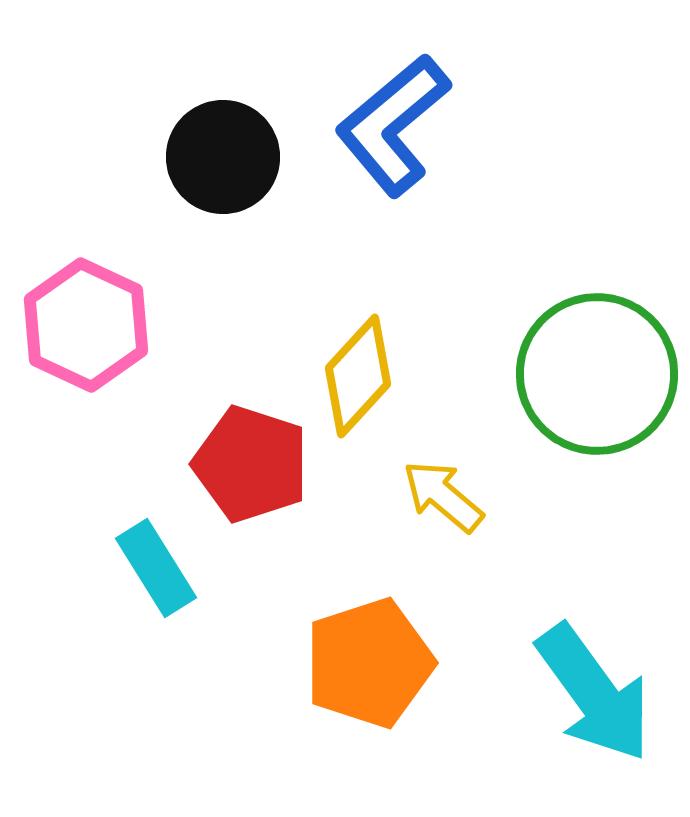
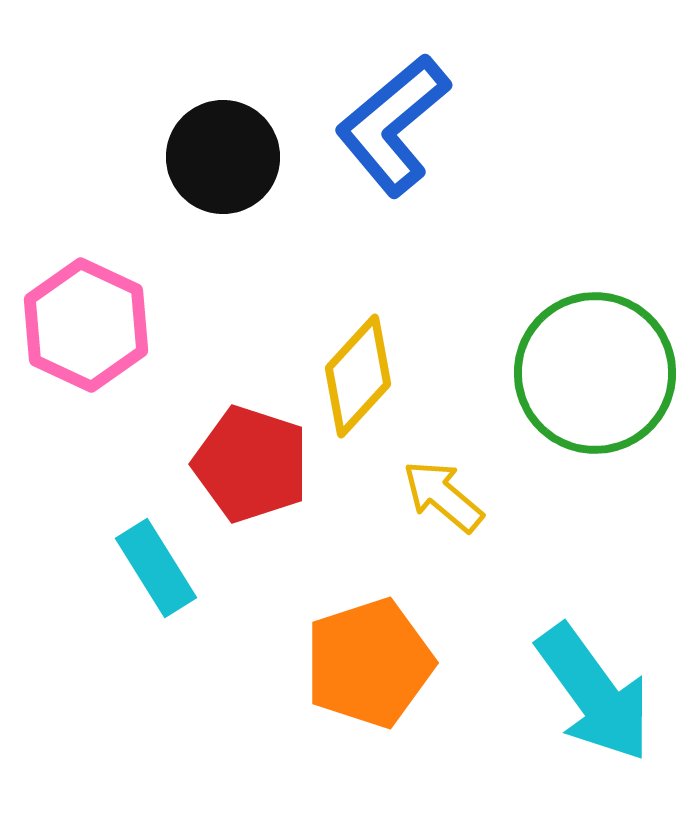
green circle: moved 2 px left, 1 px up
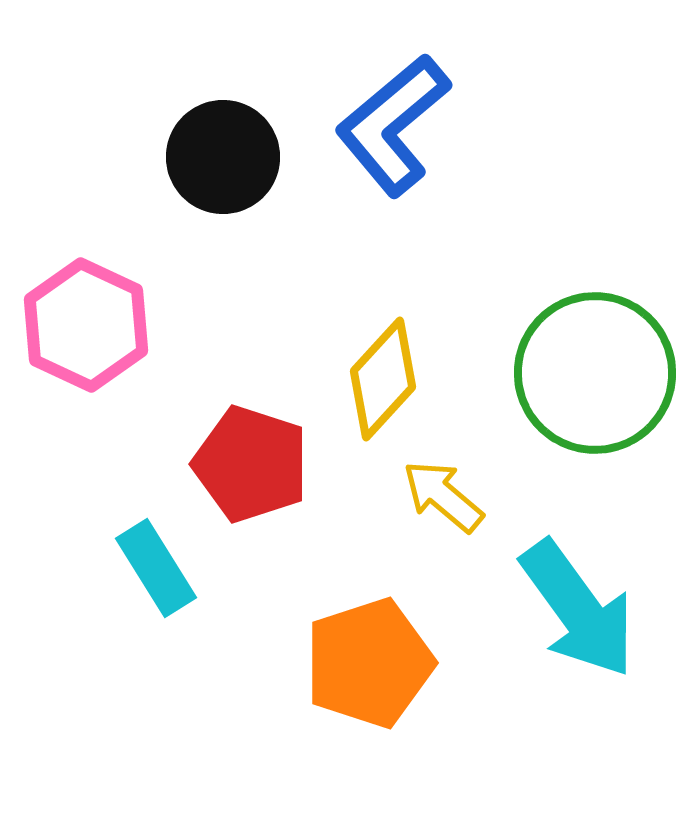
yellow diamond: moved 25 px right, 3 px down
cyan arrow: moved 16 px left, 84 px up
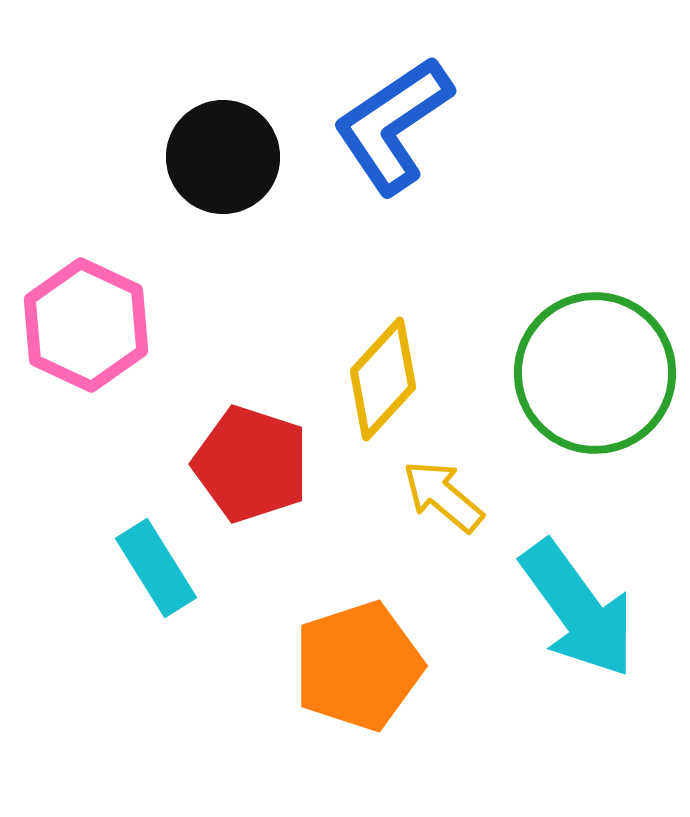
blue L-shape: rotated 6 degrees clockwise
orange pentagon: moved 11 px left, 3 px down
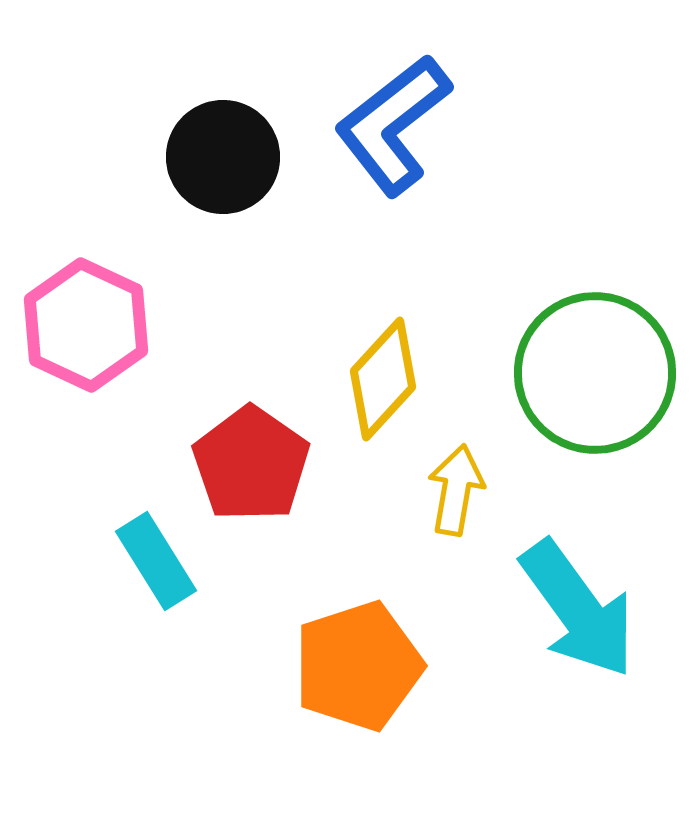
blue L-shape: rotated 4 degrees counterclockwise
red pentagon: rotated 17 degrees clockwise
yellow arrow: moved 13 px right, 6 px up; rotated 60 degrees clockwise
cyan rectangle: moved 7 px up
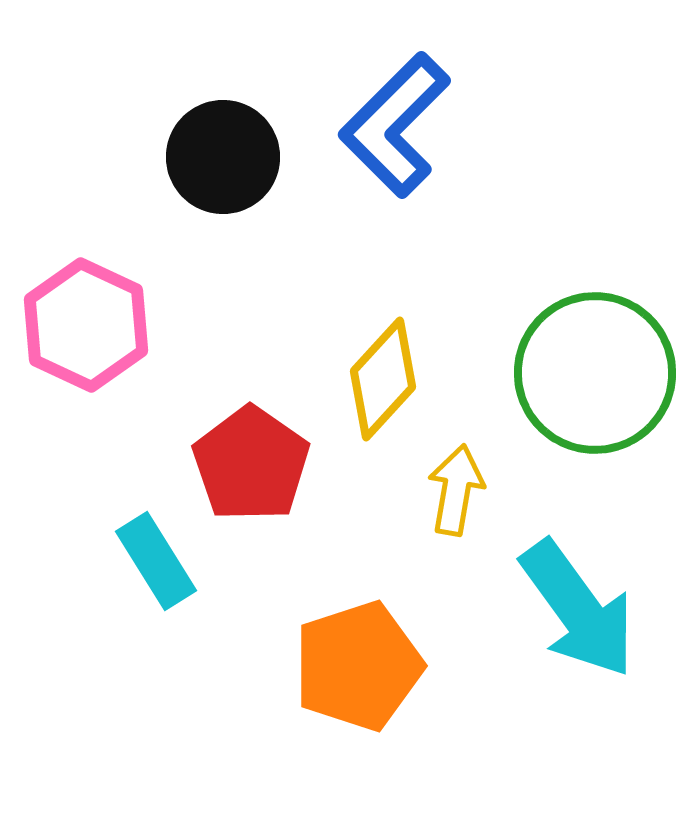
blue L-shape: moved 2 px right; rotated 7 degrees counterclockwise
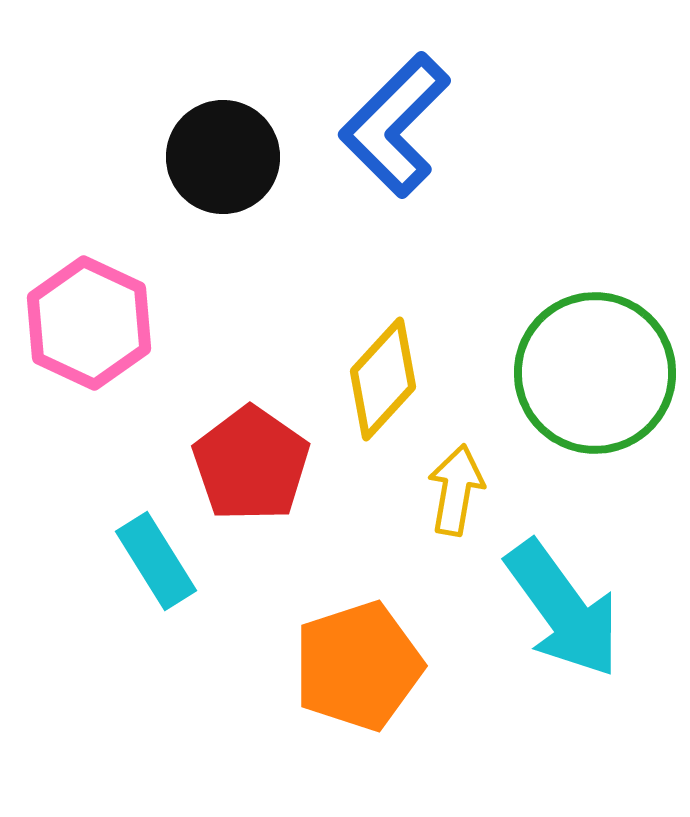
pink hexagon: moved 3 px right, 2 px up
cyan arrow: moved 15 px left
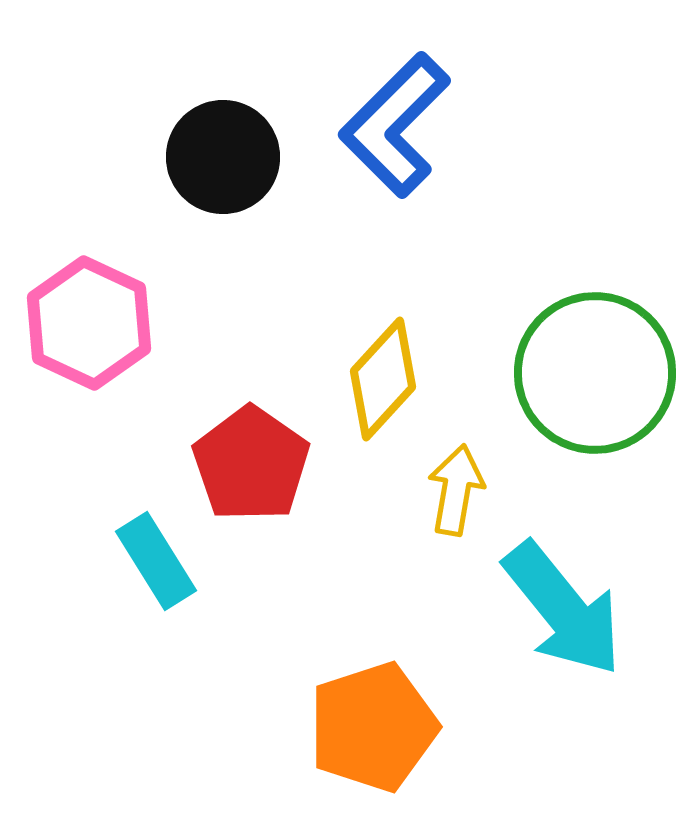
cyan arrow: rotated 3 degrees counterclockwise
orange pentagon: moved 15 px right, 61 px down
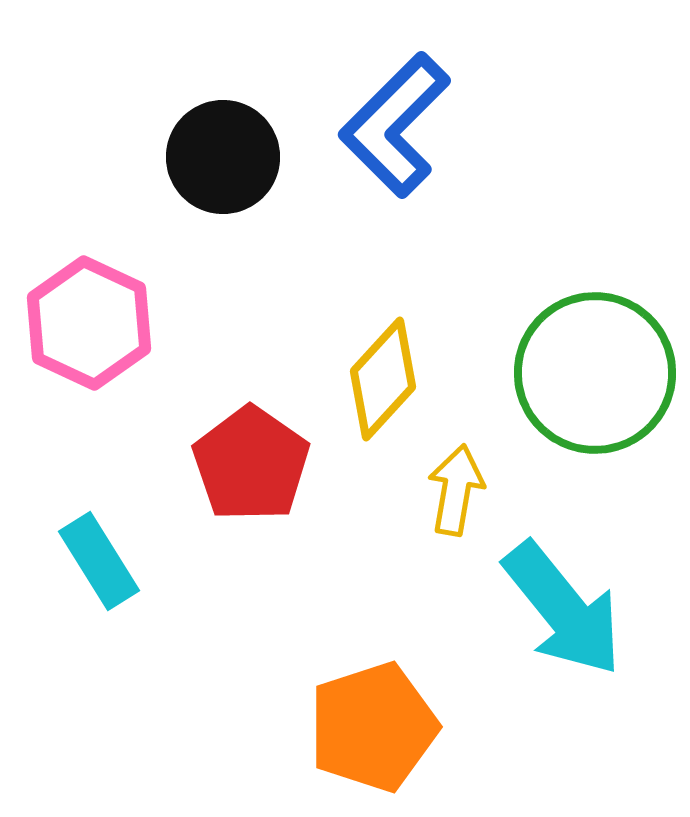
cyan rectangle: moved 57 px left
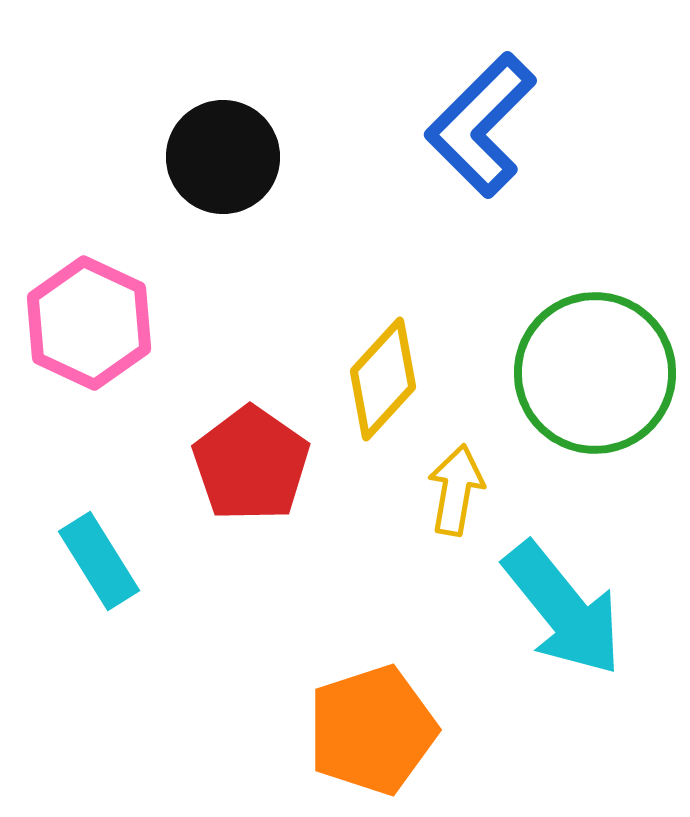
blue L-shape: moved 86 px right
orange pentagon: moved 1 px left, 3 px down
